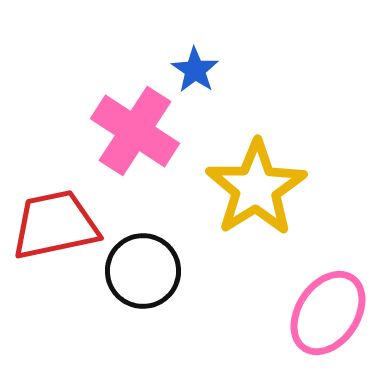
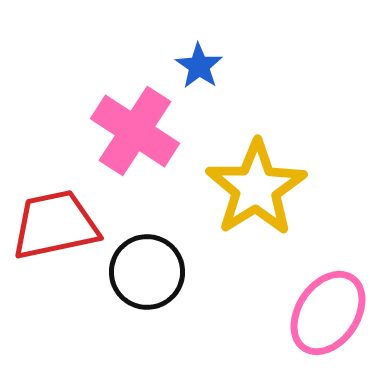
blue star: moved 4 px right, 4 px up
black circle: moved 4 px right, 1 px down
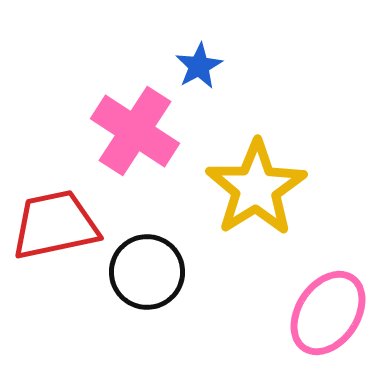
blue star: rotated 9 degrees clockwise
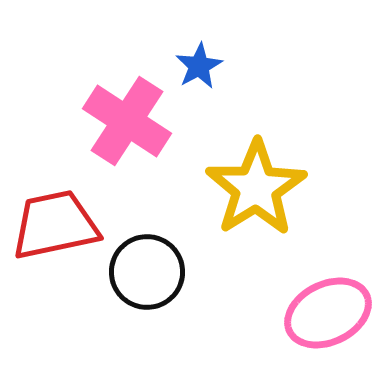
pink cross: moved 8 px left, 10 px up
pink ellipse: rotated 30 degrees clockwise
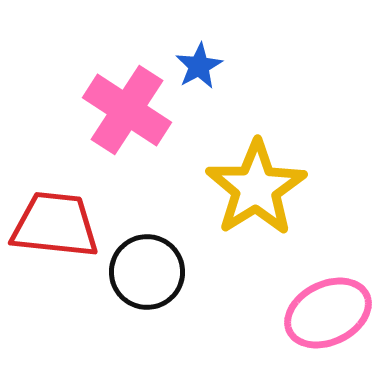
pink cross: moved 11 px up
red trapezoid: rotated 18 degrees clockwise
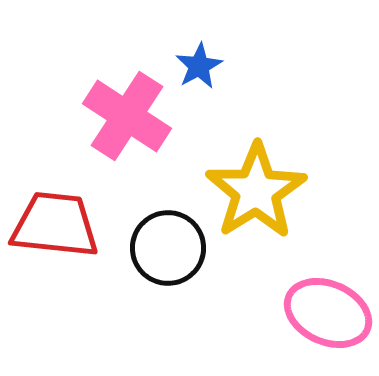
pink cross: moved 6 px down
yellow star: moved 3 px down
black circle: moved 21 px right, 24 px up
pink ellipse: rotated 50 degrees clockwise
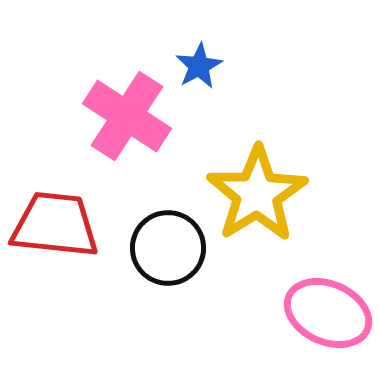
yellow star: moved 1 px right, 3 px down
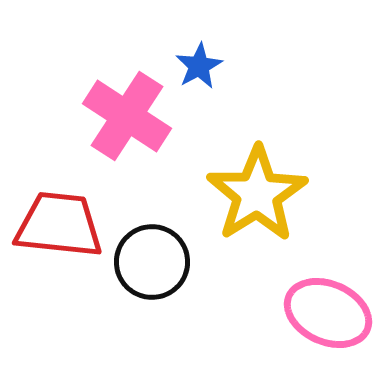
red trapezoid: moved 4 px right
black circle: moved 16 px left, 14 px down
